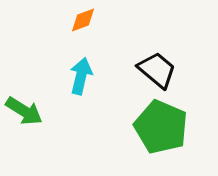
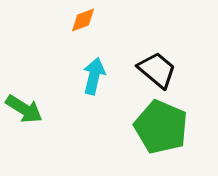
cyan arrow: moved 13 px right
green arrow: moved 2 px up
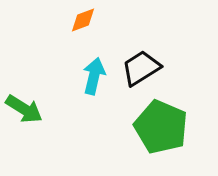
black trapezoid: moved 16 px left, 2 px up; rotated 72 degrees counterclockwise
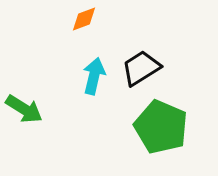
orange diamond: moved 1 px right, 1 px up
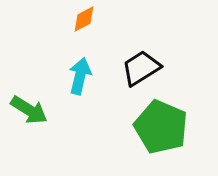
orange diamond: rotated 8 degrees counterclockwise
cyan arrow: moved 14 px left
green arrow: moved 5 px right, 1 px down
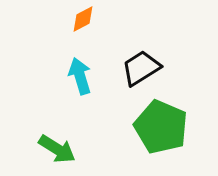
orange diamond: moved 1 px left
cyan arrow: rotated 30 degrees counterclockwise
green arrow: moved 28 px right, 39 px down
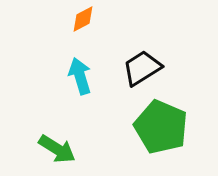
black trapezoid: moved 1 px right
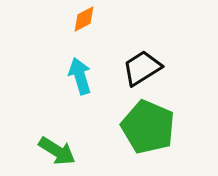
orange diamond: moved 1 px right
green pentagon: moved 13 px left
green arrow: moved 2 px down
